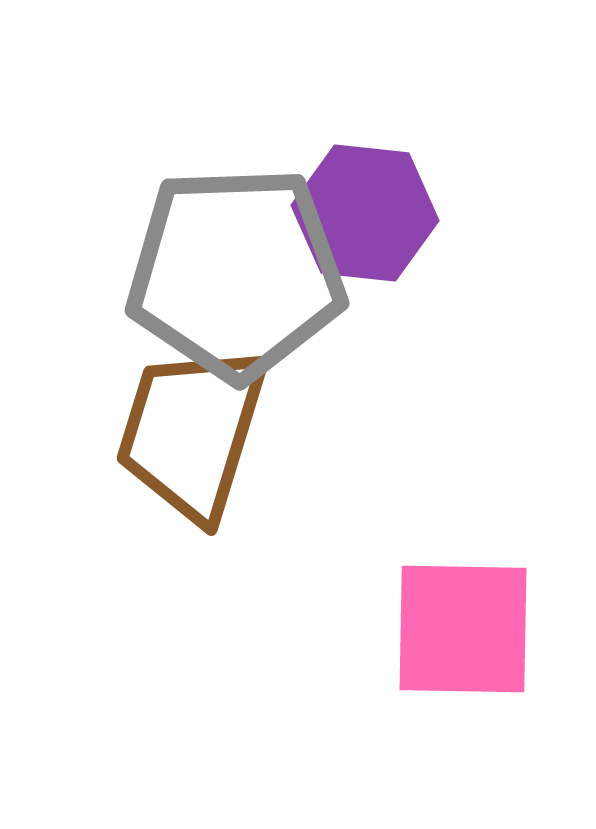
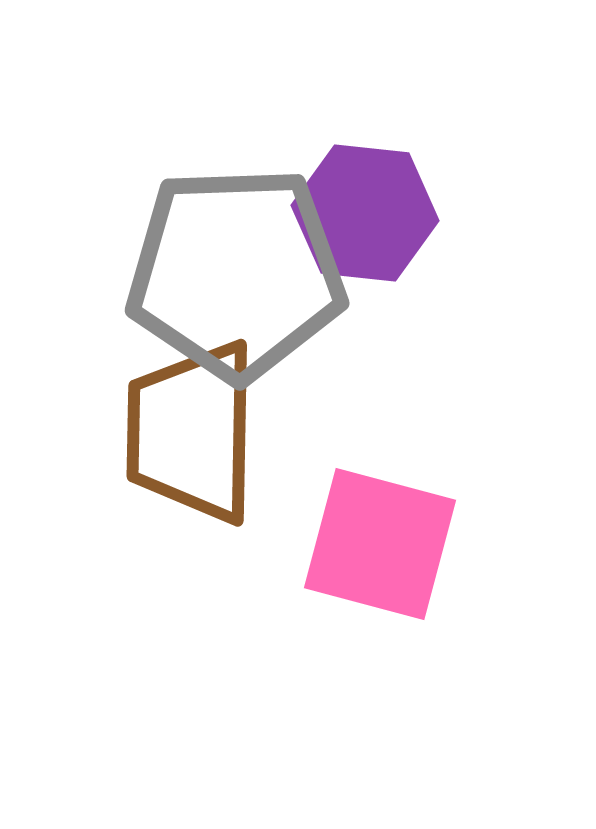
brown trapezoid: rotated 16 degrees counterclockwise
pink square: moved 83 px left, 85 px up; rotated 14 degrees clockwise
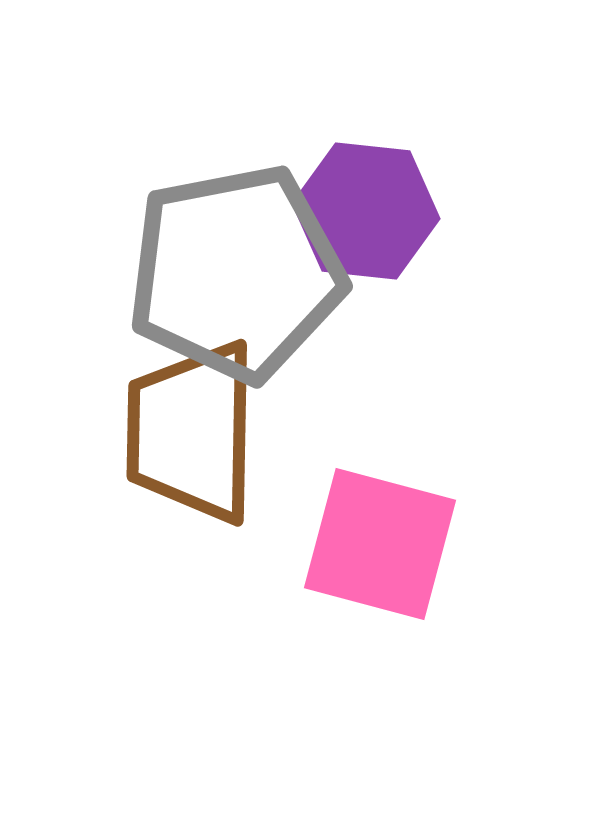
purple hexagon: moved 1 px right, 2 px up
gray pentagon: rotated 9 degrees counterclockwise
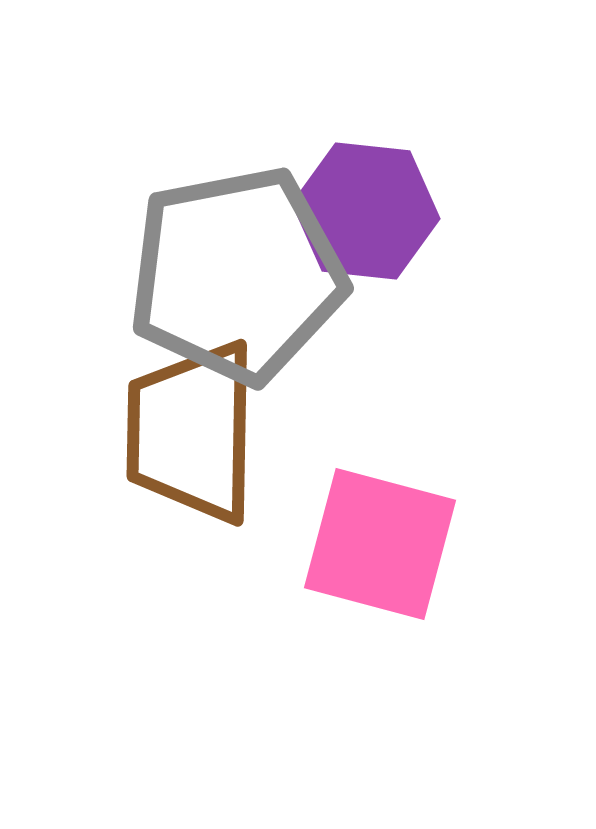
gray pentagon: moved 1 px right, 2 px down
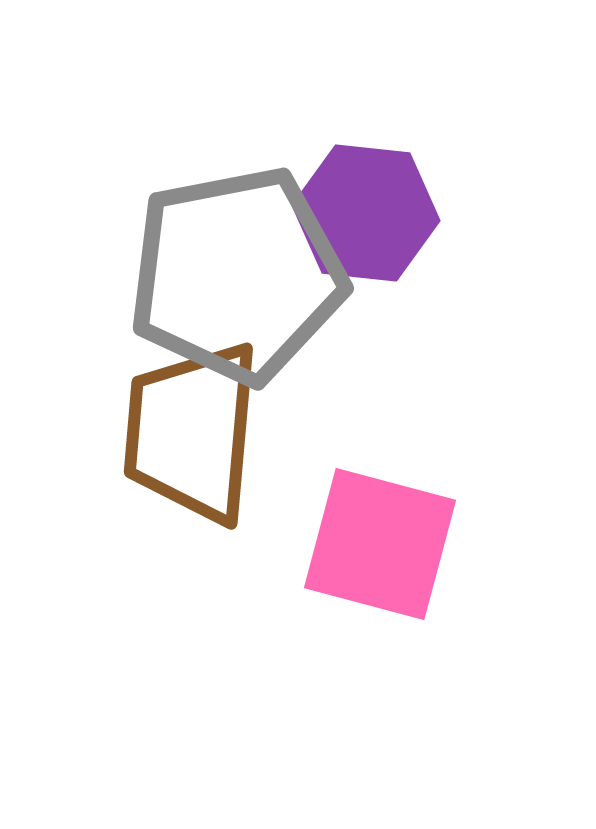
purple hexagon: moved 2 px down
brown trapezoid: rotated 4 degrees clockwise
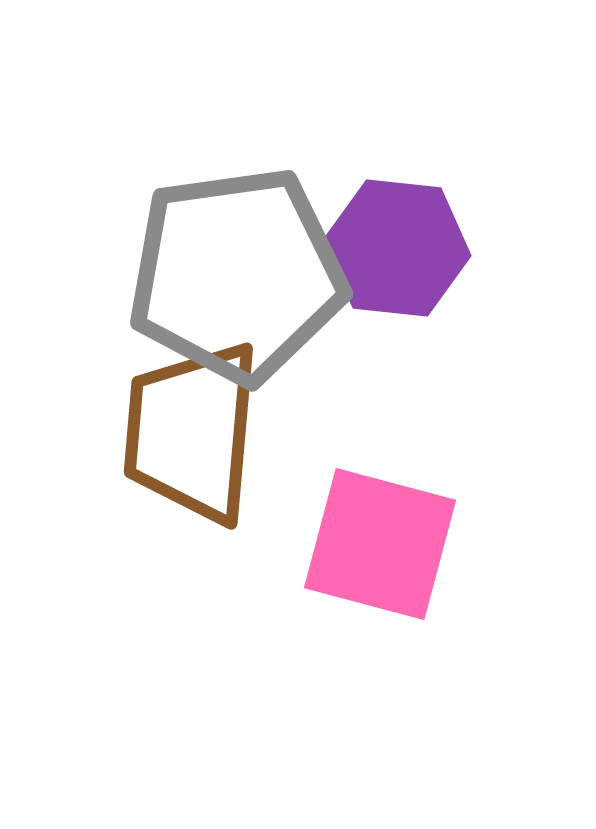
purple hexagon: moved 31 px right, 35 px down
gray pentagon: rotated 3 degrees clockwise
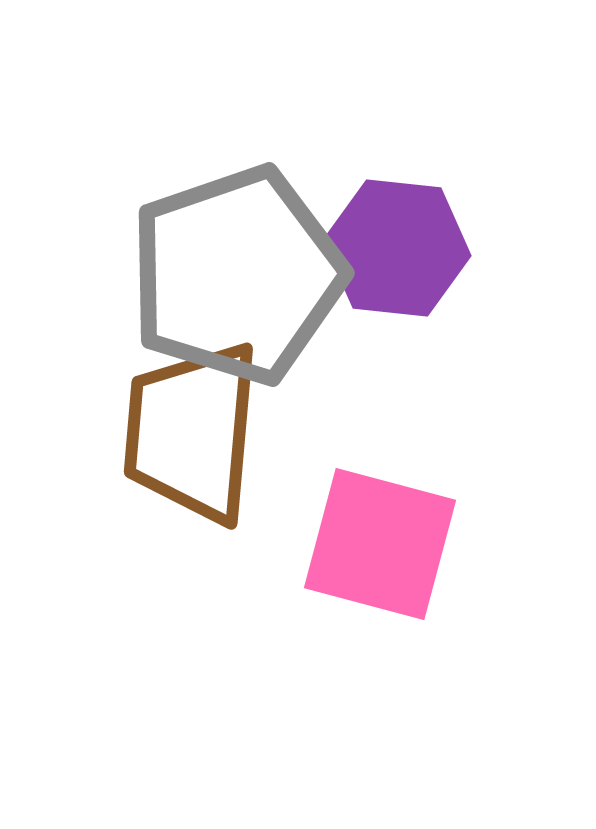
gray pentagon: rotated 11 degrees counterclockwise
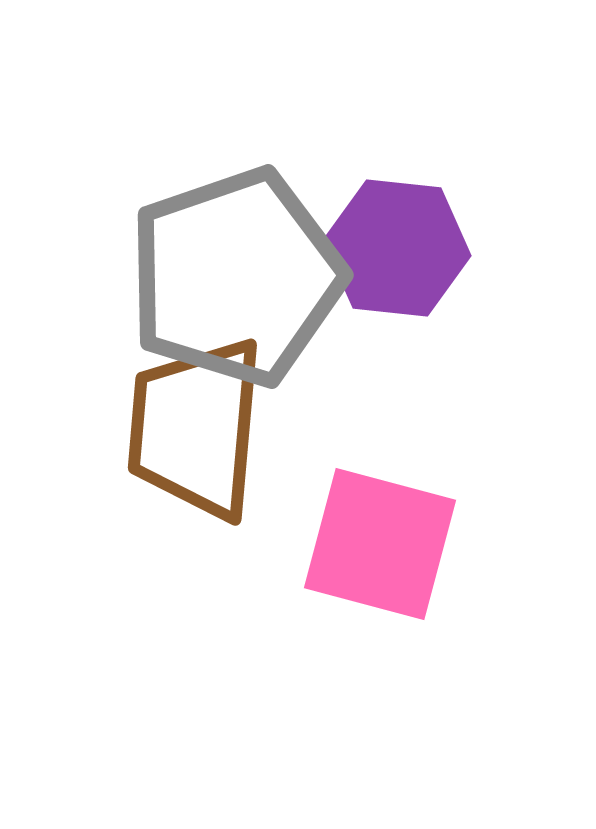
gray pentagon: moved 1 px left, 2 px down
brown trapezoid: moved 4 px right, 4 px up
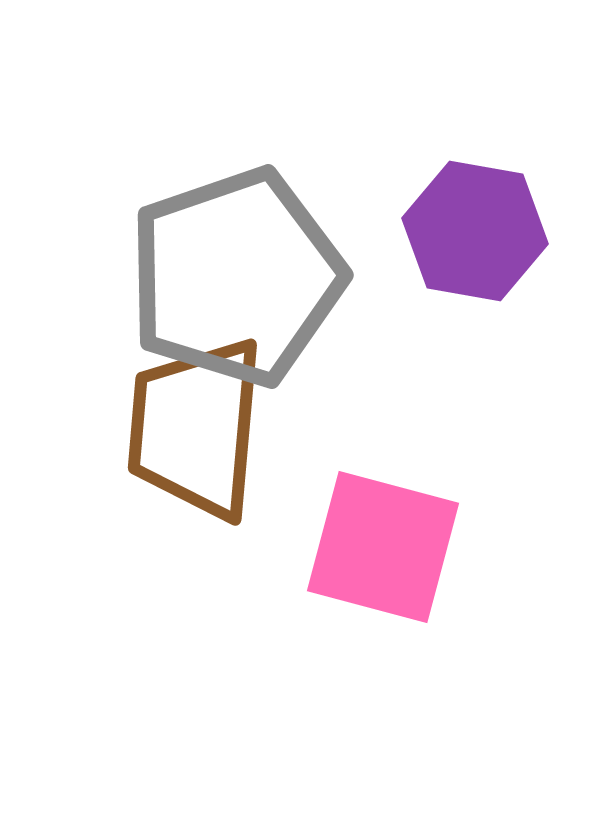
purple hexagon: moved 78 px right, 17 px up; rotated 4 degrees clockwise
pink square: moved 3 px right, 3 px down
